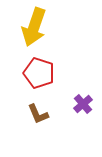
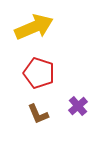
yellow arrow: rotated 132 degrees counterclockwise
purple cross: moved 5 px left, 2 px down
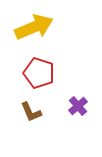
brown L-shape: moved 7 px left, 2 px up
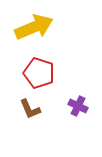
purple cross: rotated 24 degrees counterclockwise
brown L-shape: moved 1 px left, 3 px up
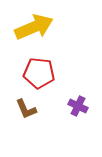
red pentagon: rotated 12 degrees counterclockwise
brown L-shape: moved 4 px left
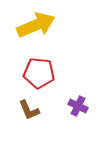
yellow arrow: moved 2 px right, 2 px up
brown L-shape: moved 3 px right, 1 px down
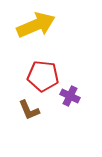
red pentagon: moved 4 px right, 3 px down
purple cross: moved 8 px left, 10 px up
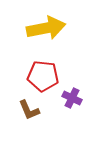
yellow arrow: moved 10 px right, 3 px down; rotated 12 degrees clockwise
purple cross: moved 2 px right, 2 px down
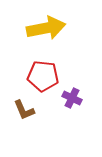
brown L-shape: moved 5 px left
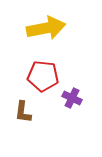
brown L-shape: moved 1 px left, 2 px down; rotated 30 degrees clockwise
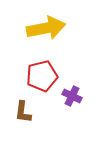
red pentagon: moved 1 px left; rotated 20 degrees counterclockwise
purple cross: moved 2 px up
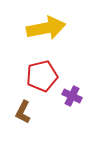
brown L-shape: rotated 20 degrees clockwise
